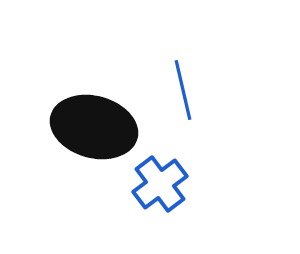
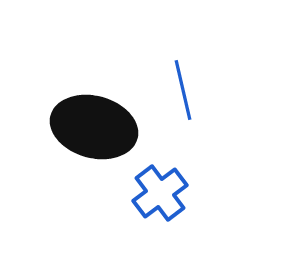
blue cross: moved 9 px down
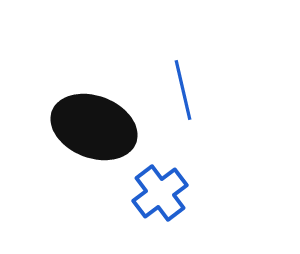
black ellipse: rotated 6 degrees clockwise
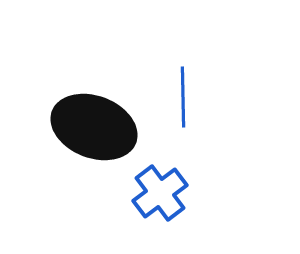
blue line: moved 7 px down; rotated 12 degrees clockwise
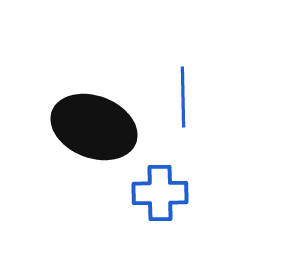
blue cross: rotated 36 degrees clockwise
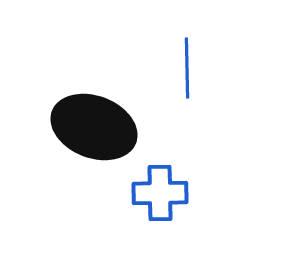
blue line: moved 4 px right, 29 px up
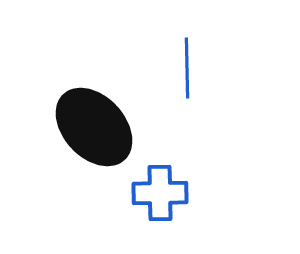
black ellipse: rotated 26 degrees clockwise
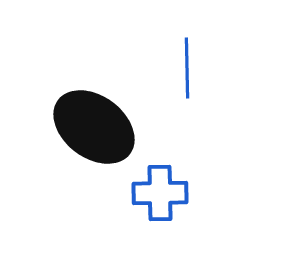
black ellipse: rotated 10 degrees counterclockwise
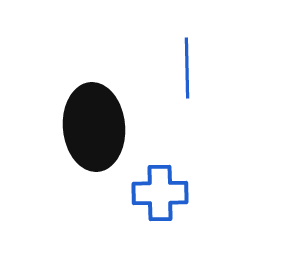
black ellipse: rotated 48 degrees clockwise
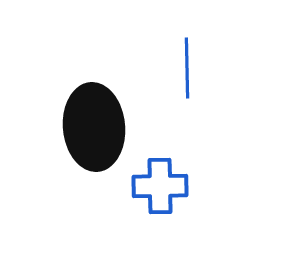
blue cross: moved 7 px up
